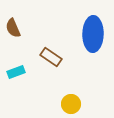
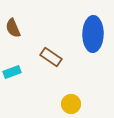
cyan rectangle: moved 4 px left
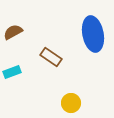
brown semicircle: moved 4 px down; rotated 84 degrees clockwise
blue ellipse: rotated 12 degrees counterclockwise
yellow circle: moved 1 px up
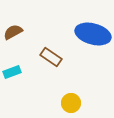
blue ellipse: rotated 64 degrees counterclockwise
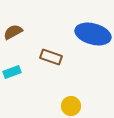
brown rectangle: rotated 15 degrees counterclockwise
yellow circle: moved 3 px down
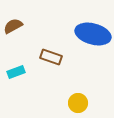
brown semicircle: moved 6 px up
cyan rectangle: moved 4 px right
yellow circle: moved 7 px right, 3 px up
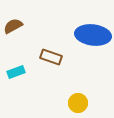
blue ellipse: moved 1 px down; rotated 8 degrees counterclockwise
